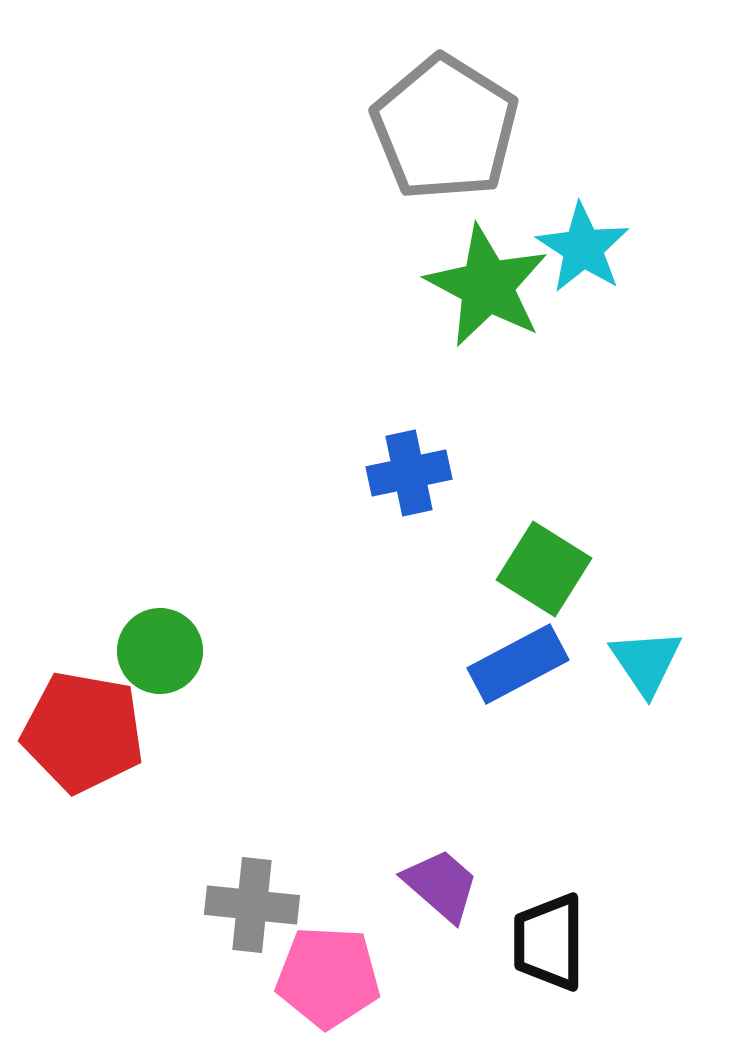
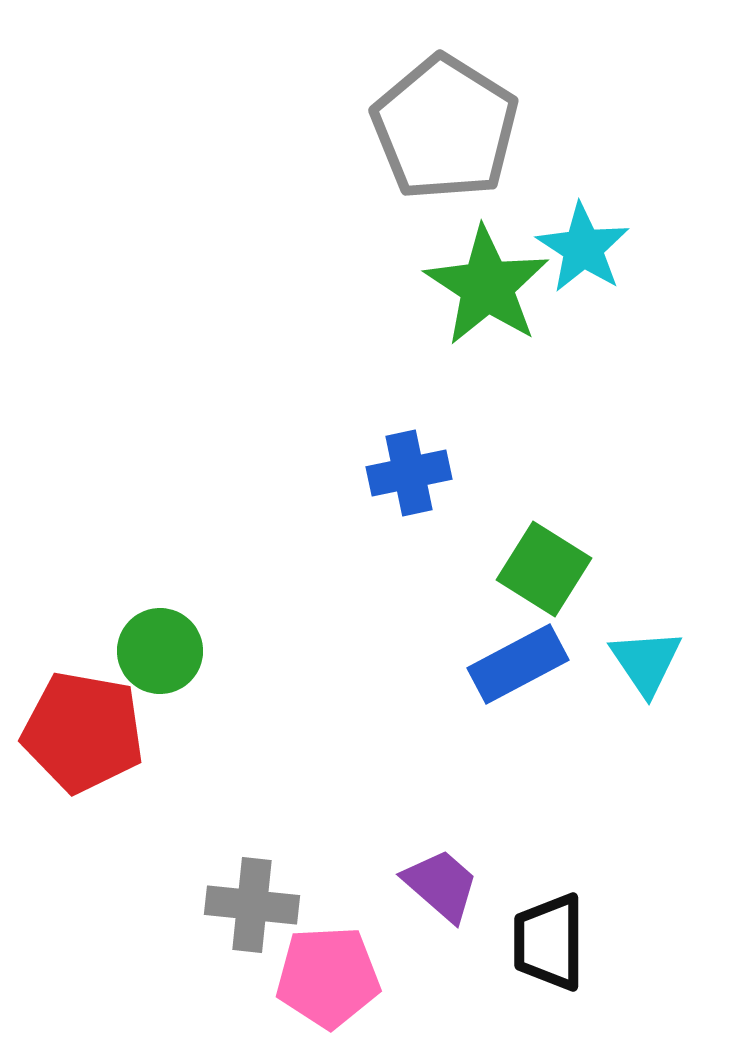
green star: rotated 5 degrees clockwise
pink pentagon: rotated 6 degrees counterclockwise
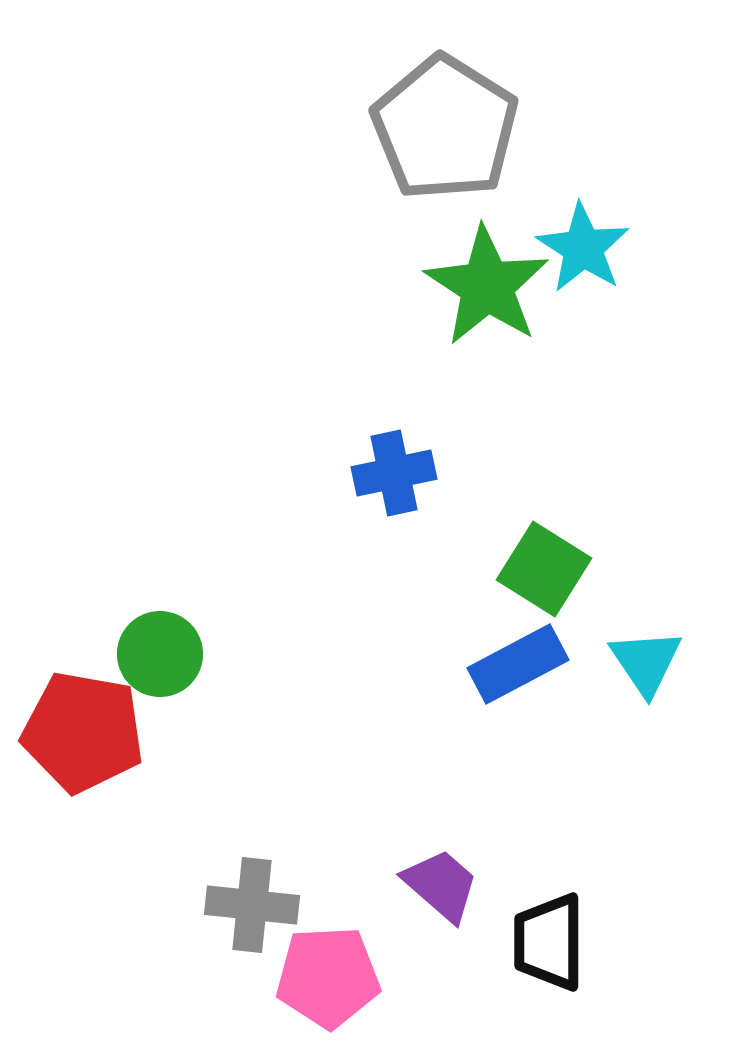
blue cross: moved 15 px left
green circle: moved 3 px down
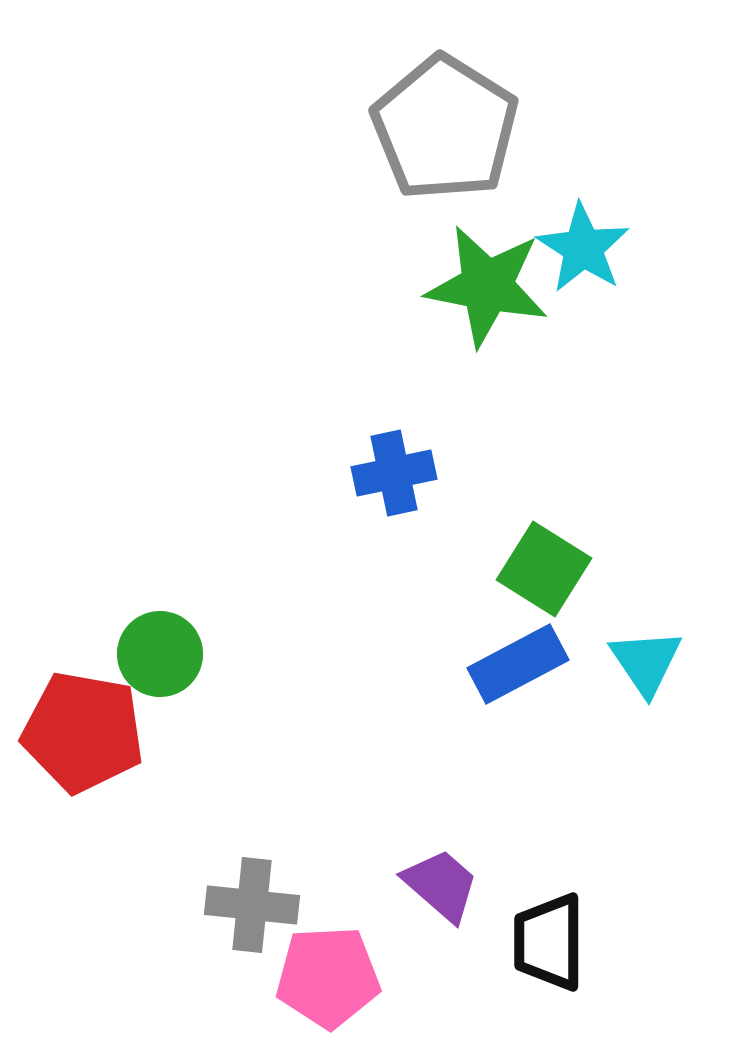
green star: rotated 22 degrees counterclockwise
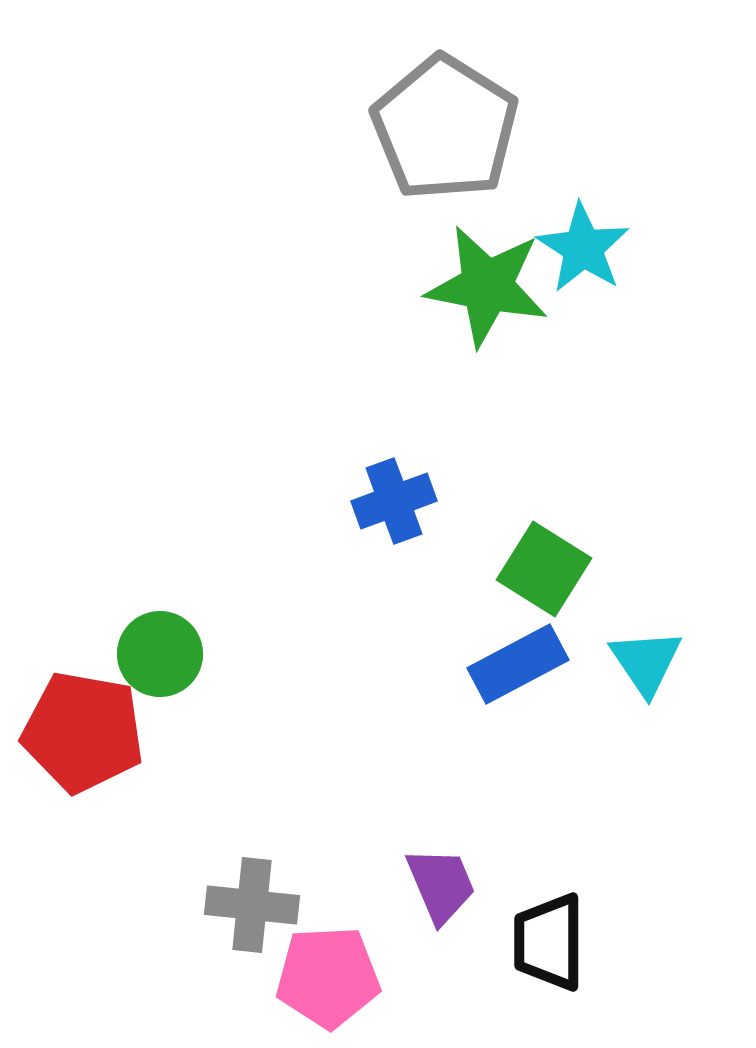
blue cross: moved 28 px down; rotated 8 degrees counterclockwise
purple trapezoid: rotated 26 degrees clockwise
